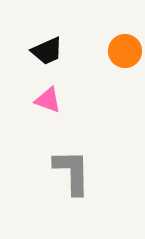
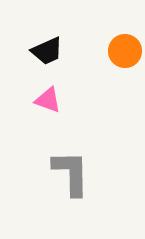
gray L-shape: moved 1 px left, 1 px down
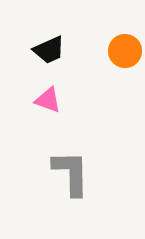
black trapezoid: moved 2 px right, 1 px up
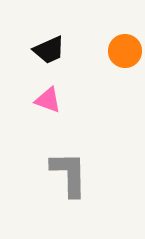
gray L-shape: moved 2 px left, 1 px down
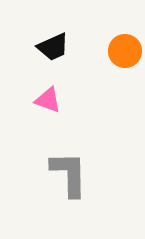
black trapezoid: moved 4 px right, 3 px up
